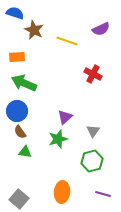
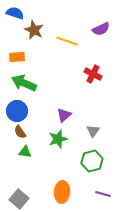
purple triangle: moved 1 px left, 2 px up
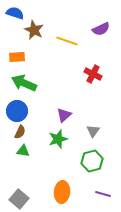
brown semicircle: rotated 120 degrees counterclockwise
green triangle: moved 2 px left, 1 px up
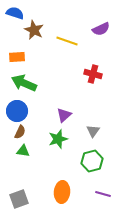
red cross: rotated 12 degrees counterclockwise
gray square: rotated 30 degrees clockwise
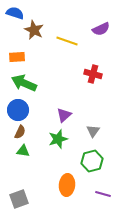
blue circle: moved 1 px right, 1 px up
orange ellipse: moved 5 px right, 7 px up
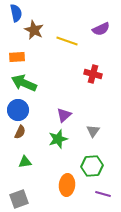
blue semicircle: moved 1 px right; rotated 60 degrees clockwise
green triangle: moved 2 px right, 11 px down; rotated 16 degrees counterclockwise
green hexagon: moved 5 px down; rotated 10 degrees clockwise
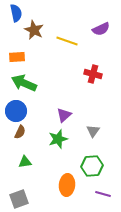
blue circle: moved 2 px left, 1 px down
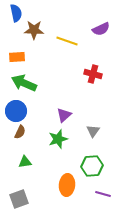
brown star: rotated 24 degrees counterclockwise
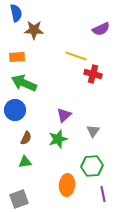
yellow line: moved 9 px right, 15 px down
blue circle: moved 1 px left, 1 px up
brown semicircle: moved 6 px right, 6 px down
purple line: rotated 63 degrees clockwise
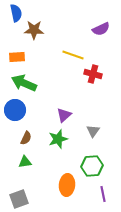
yellow line: moved 3 px left, 1 px up
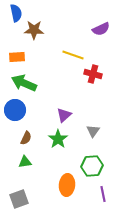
green star: rotated 18 degrees counterclockwise
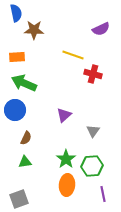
green star: moved 8 px right, 20 px down
